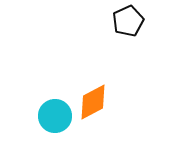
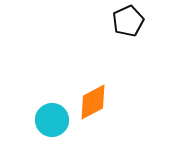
cyan circle: moved 3 px left, 4 px down
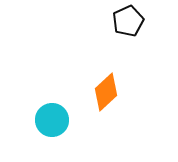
orange diamond: moved 13 px right, 10 px up; rotated 15 degrees counterclockwise
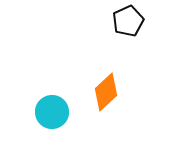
cyan circle: moved 8 px up
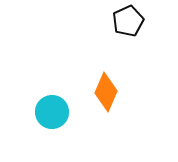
orange diamond: rotated 24 degrees counterclockwise
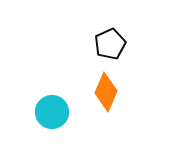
black pentagon: moved 18 px left, 23 px down
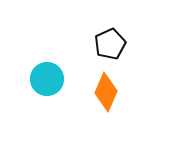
cyan circle: moved 5 px left, 33 px up
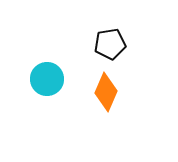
black pentagon: rotated 16 degrees clockwise
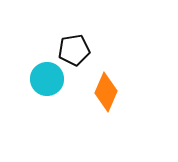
black pentagon: moved 36 px left, 6 px down
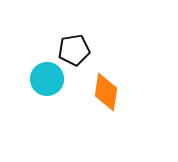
orange diamond: rotated 15 degrees counterclockwise
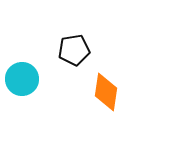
cyan circle: moved 25 px left
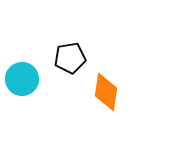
black pentagon: moved 4 px left, 8 px down
